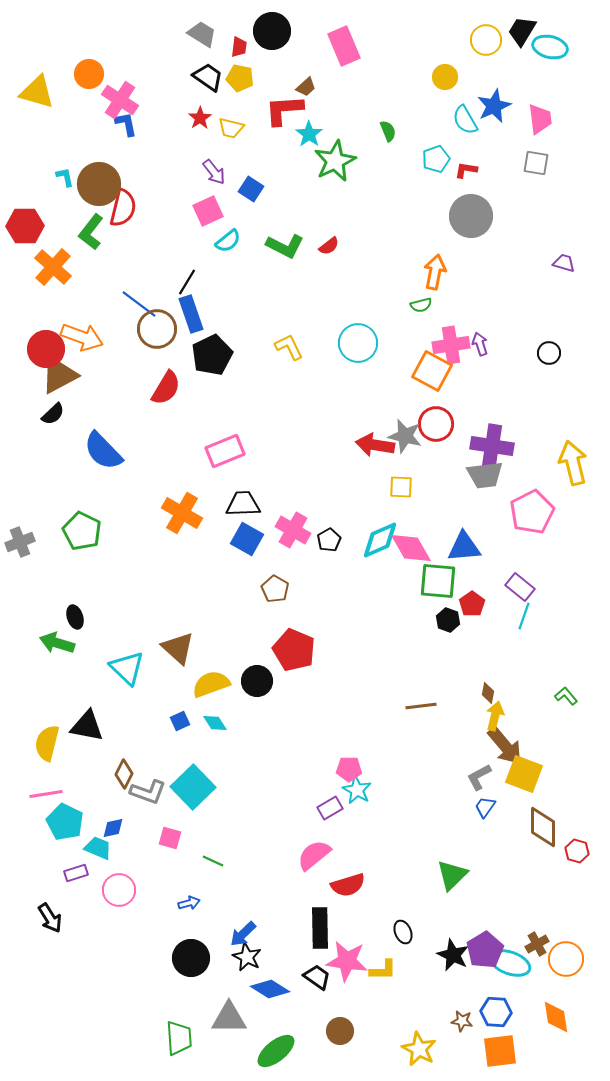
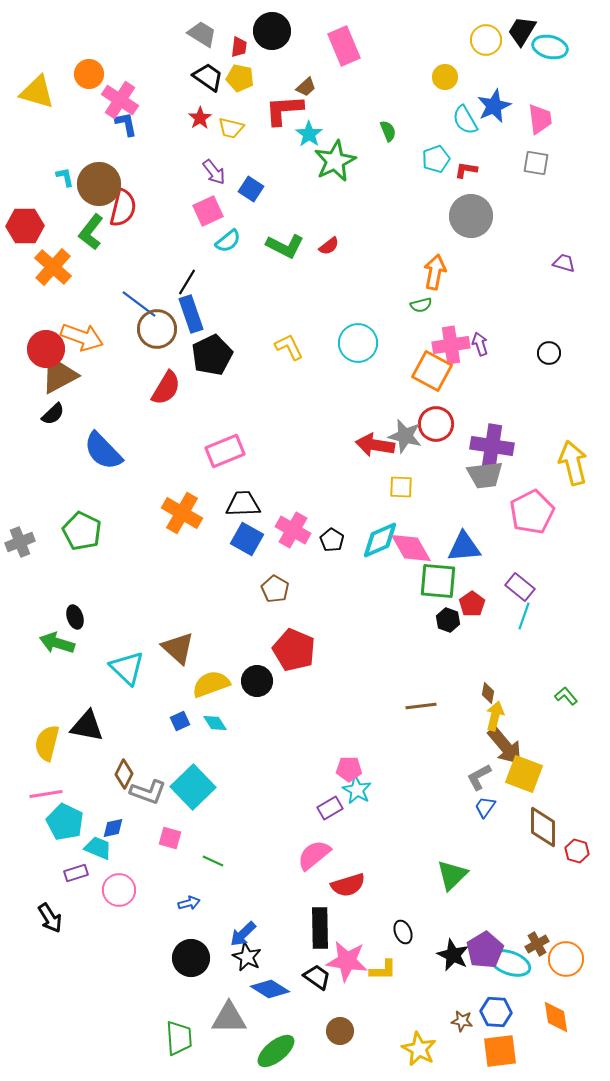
black pentagon at (329, 540): moved 3 px right; rotated 10 degrees counterclockwise
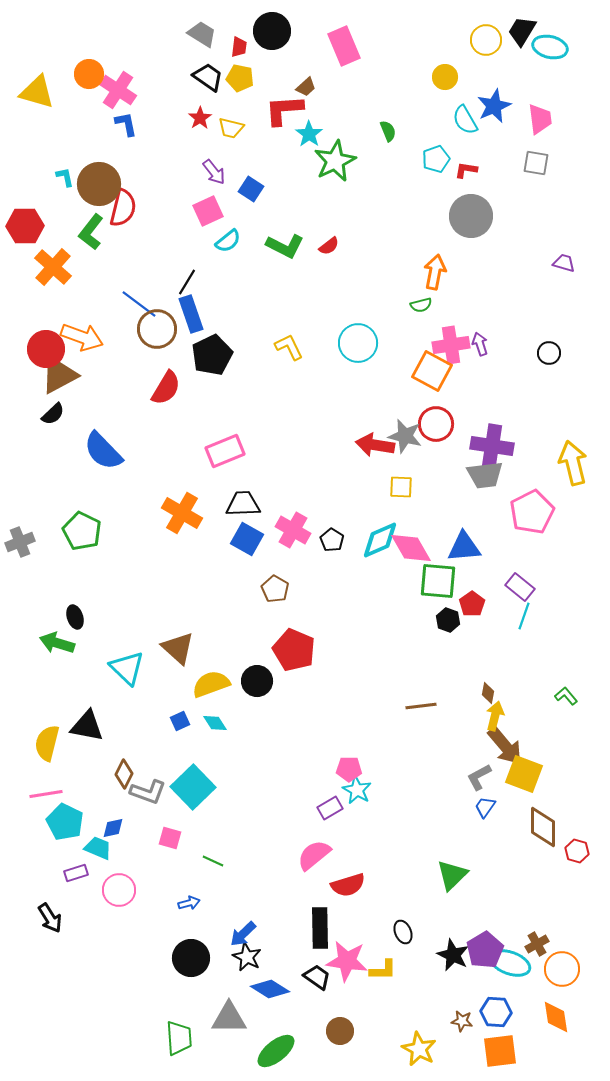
pink cross at (120, 100): moved 2 px left, 10 px up
orange circle at (566, 959): moved 4 px left, 10 px down
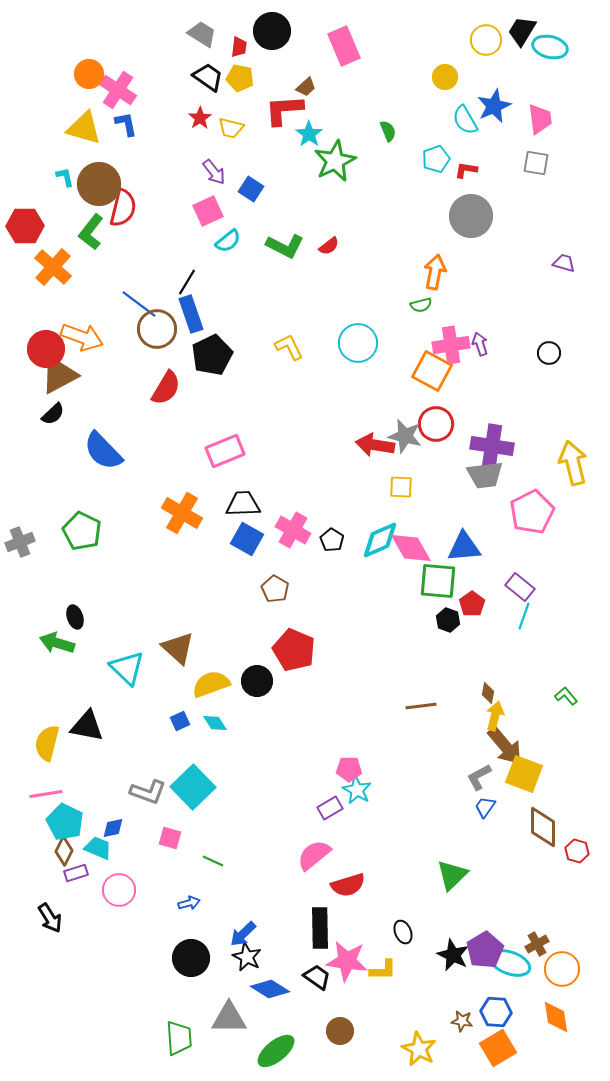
yellow triangle at (37, 92): moved 47 px right, 36 px down
brown diamond at (124, 774): moved 60 px left, 77 px down
orange square at (500, 1051): moved 2 px left, 3 px up; rotated 24 degrees counterclockwise
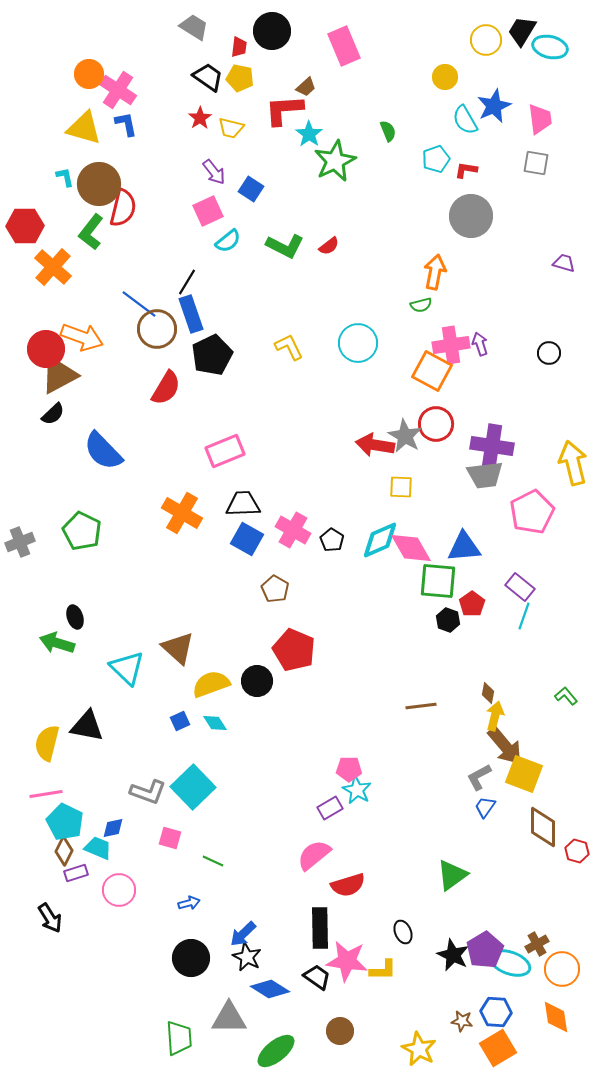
gray trapezoid at (202, 34): moved 8 px left, 7 px up
gray star at (405, 436): rotated 16 degrees clockwise
green triangle at (452, 875): rotated 8 degrees clockwise
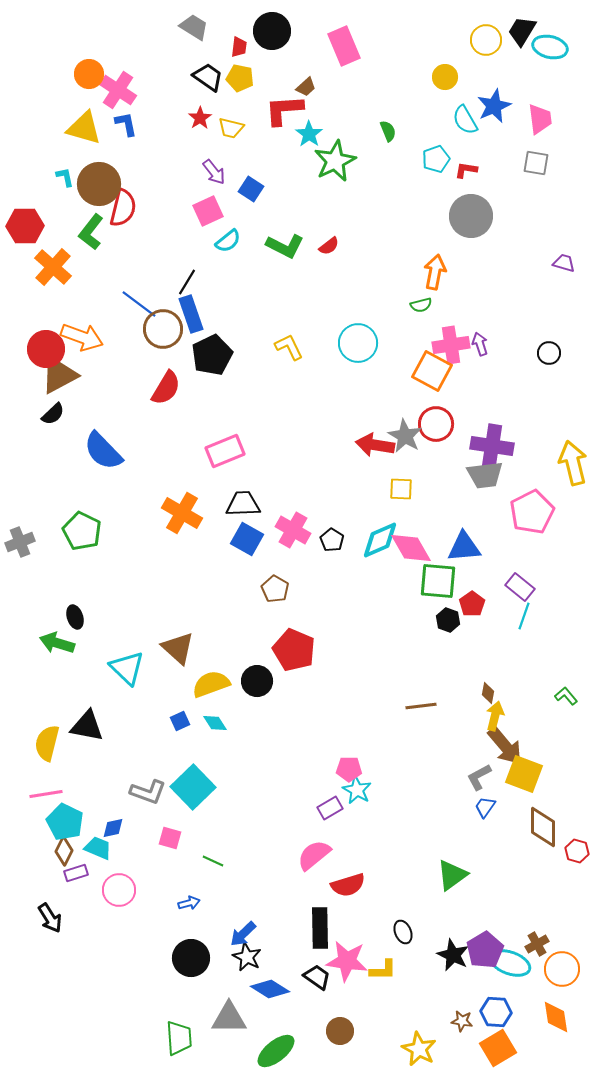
brown circle at (157, 329): moved 6 px right
yellow square at (401, 487): moved 2 px down
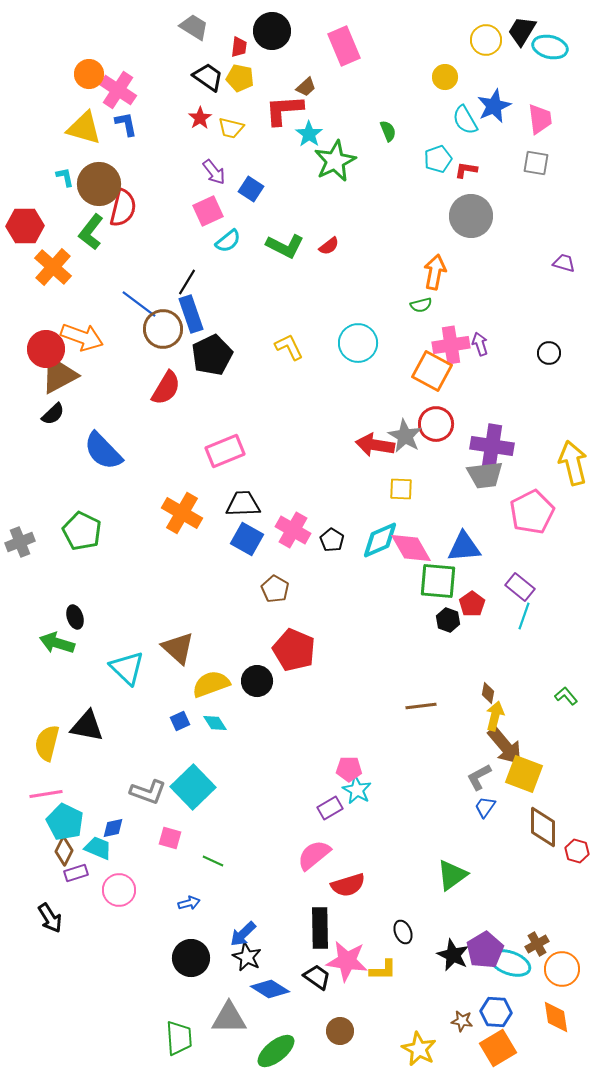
cyan pentagon at (436, 159): moved 2 px right
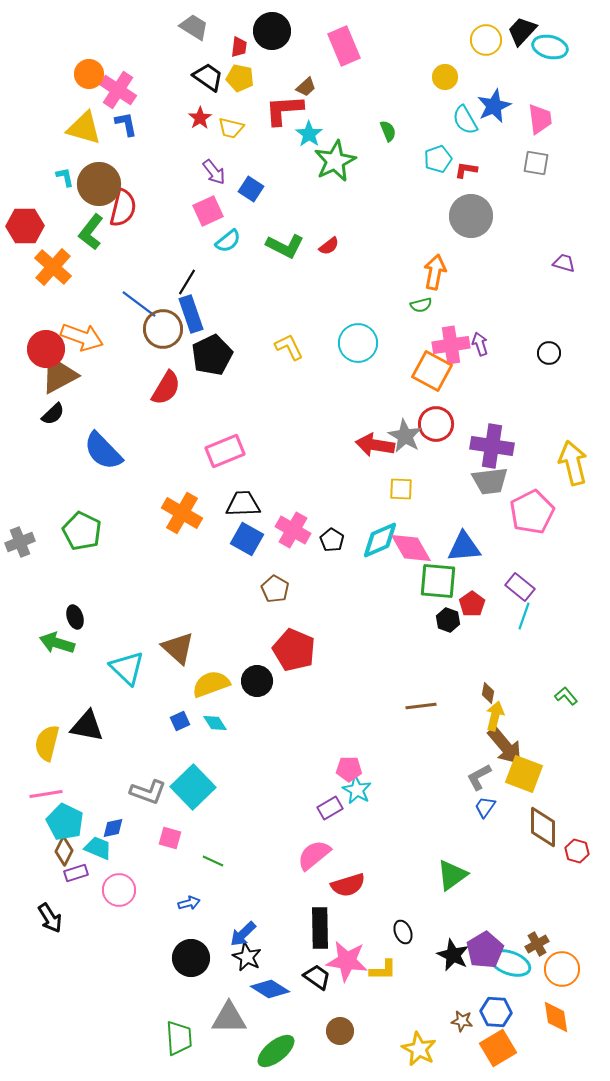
black trapezoid at (522, 31): rotated 12 degrees clockwise
gray trapezoid at (485, 475): moved 5 px right, 6 px down
